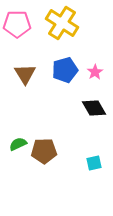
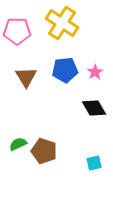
pink pentagon: moved 7 px down
blue pentagon: rotated 10 degrees clockwise
brown triangle: moved 1 px right, 3 px down
brown pentagon: rotated 20 degrees clockwise
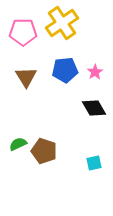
yellow cross: rotated 24 degrees clockwise
pink pentagon: moved 6 px right, 1 px down
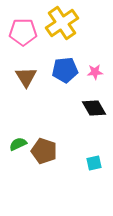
pink star: rotated 28 degrees clockwise
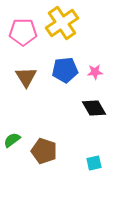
green semicircle: moved 6 px left, 4 px up; rotated 12 degrees counterclockwise
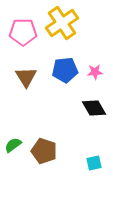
green semicircle: moved 1 px right, 5 px down
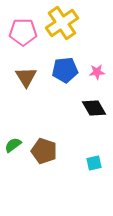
pink star: moved 2 px right
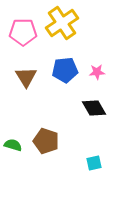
green semicircle: rotated 54 degrees clockwise
brown pentagon: moved 2 px right, 10 px up
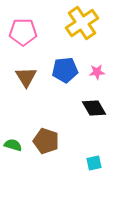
yellow cross: moved 20 px right
